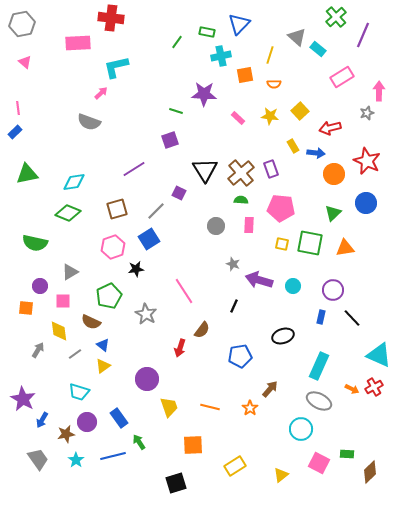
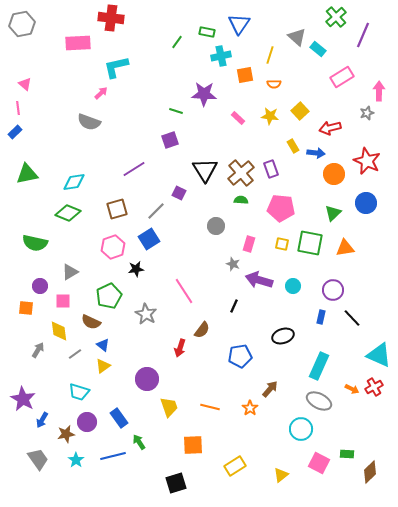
blue triangle at (239, 24): rotated 10 degrees counterclockwise
pink triangle at (25, 62): moved 22 px down
pink rectangle at (249, 225): moved 19 px down; rotated 14 degrees clockwise
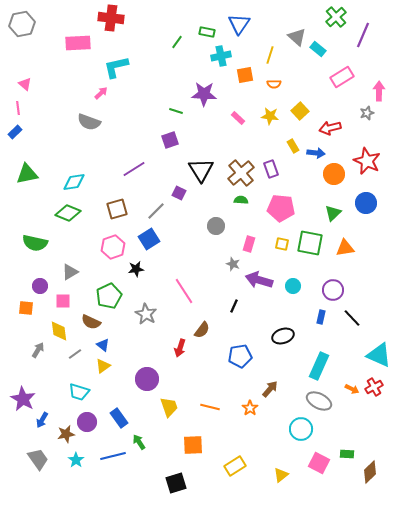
black triangle at (205, 170): moved 4 px left
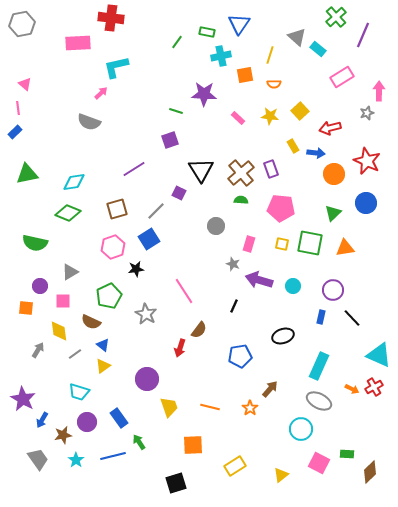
brown semicircle at (202, 330): moved 3 px left
brown star at (66, 434): moved 3 px left, 1 px down
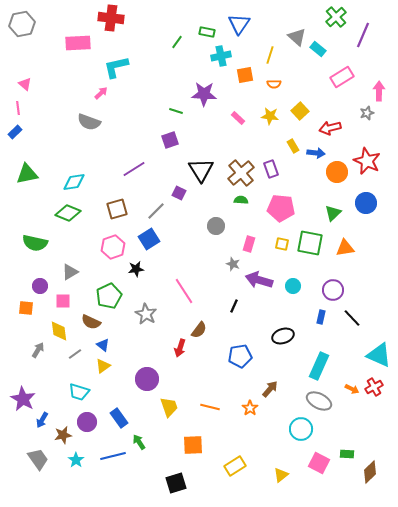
orange circle at (334, 174): moved 3 px right, 2 px up
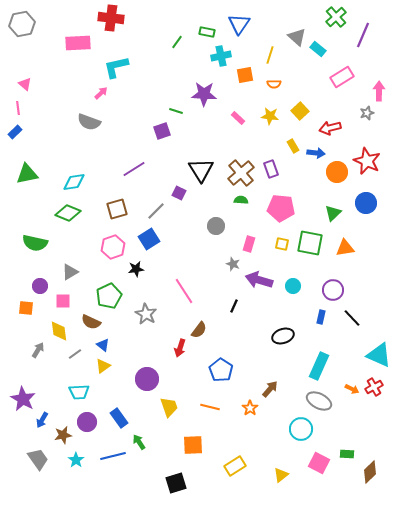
purple square at (170, 140): moved 8 px left, 9 px up
blue pentagon at (240, 356): moved 19 px left, 14 px down; rotated 30 degrees counterclockwise
cyan trapezoid at (79, 392): rotated 20 degrees counterclockwise
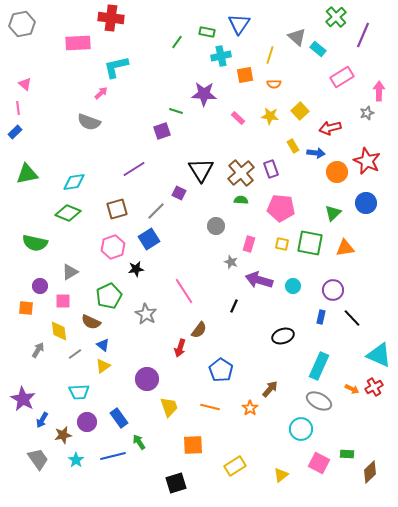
gray star at (233, 264): moved 2 px left, 2 px up
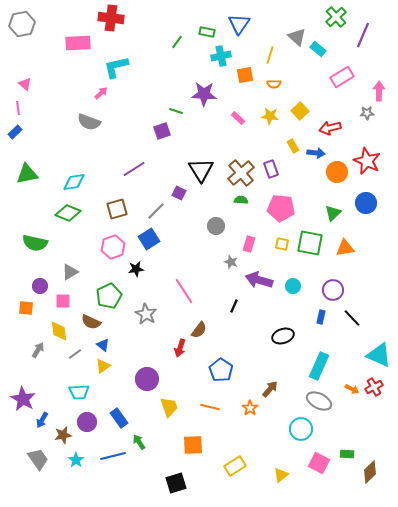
gray star at (367, 113): rotated 16 degrees clockwise
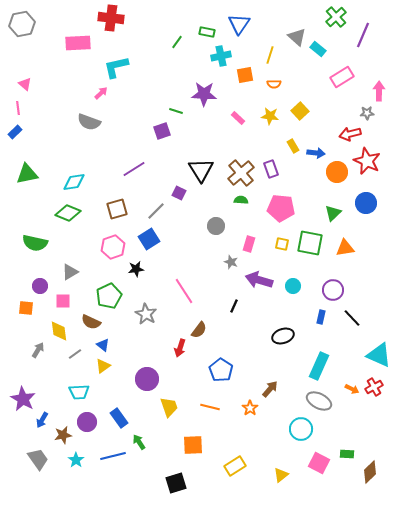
red arrow at (330, 128): moved 20 px right, 6 px down
